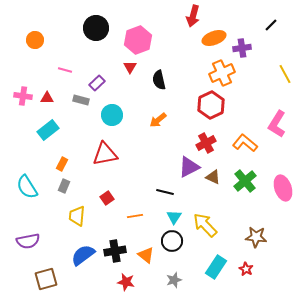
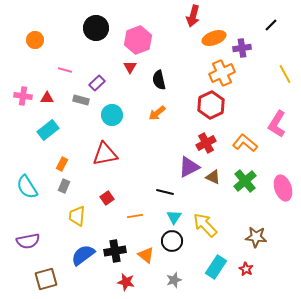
orange arrow at (158, 120): moved 1 px left, 7 px up
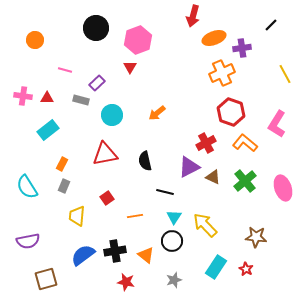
black semicircle at (159, 80): moved 14 px left, 81 px down
red hexagon at (211, 105): moved 20 px right, 7 px down; rotated 16 degrees counterclockwise
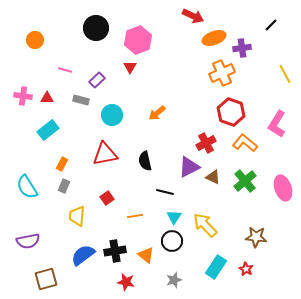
red arrow at (193, 16): rotated 80 degrees counterclockwise
purple rectangle at (97, 83): moved 3 px up
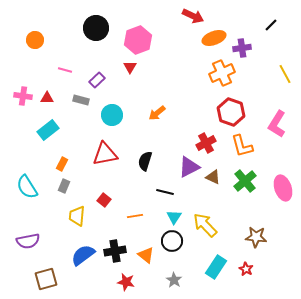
orange L-shape at (245, 143): moved 3 px left, 3 px down; rotated 145 degrees counterclockwise
black semicircle at (145, 161): rotated 30 degrees clockwise
red square at (107, 198): moved 3 px left, 2 px down; rotated 16 degrees counterclockwise
gray star at (174, 280): rotated 21 degrees counterclockwise
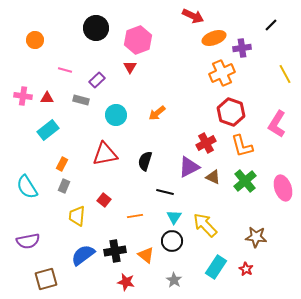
cyan circle at (112, 115): moved 4 px right
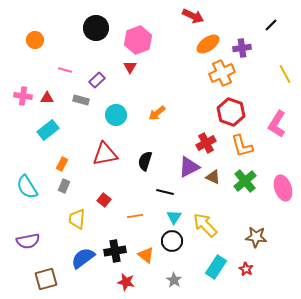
orange ellipse at (214, 38): moved 6 px left, 6 px down; rotated 15 degrees counterclockwise
yellow trapezoid at (77, 216): moved 3 px down
blue semicircle at (83, 255): moved 3 px down
